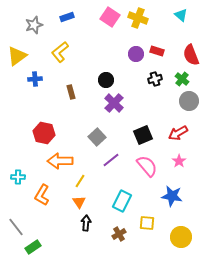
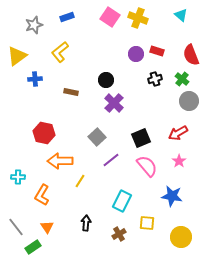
brown rectangle: rotated 64 degrees counterclockwise
black square: moved 2 px left, 3 px down
orange triangle: moved 32 px left, 25 px down
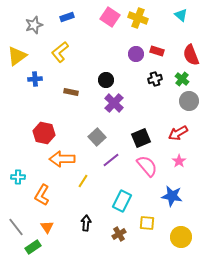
orange arrow: moved 2 px right, 2 px up
yellow line: moved 3 px right
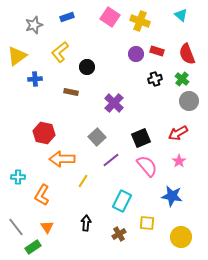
yellow cross: moved 2 px right, 3 px down
red semicircle: moved 4 px left, 1 px up
black circle: moved 19 px left, 13 px up
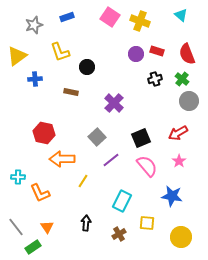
yellow L-shape: rotated 70 degrees counterclockwise
orange L-shape: moved 2 px left, 2 px up; rotated 55 degrees counterclockwise
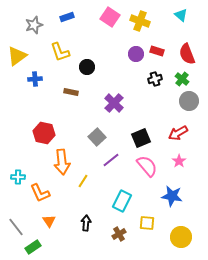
orange arrow: moved 3 px down; rotated 95 degrees counterclockwise
orange triangle: moved 2 px right, 6 px up
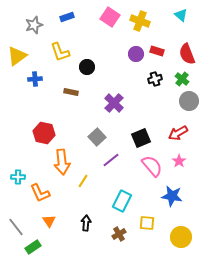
pink semicircle: moved 5 px right
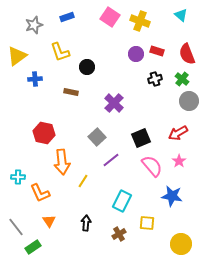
yellow circle: moved 7 px down
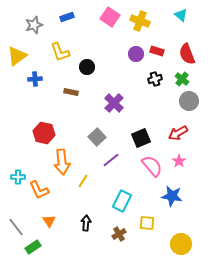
orange L-shape: moved 1 px left, 3 px up
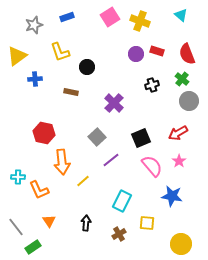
pink square: rotated 24 degrees clockwise
black cross: moved 3 px left, 6 px down
yellow line: rotated 16 degrees clockwise
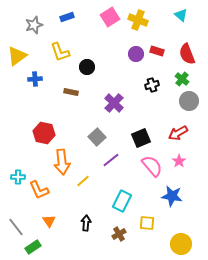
yellow cross: moved 2 px left, 1 px up
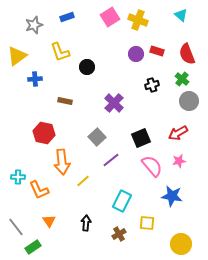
brown rectangle: moved 6 px left, 9 px down
pink star: rotated 24 degrees clockwise
